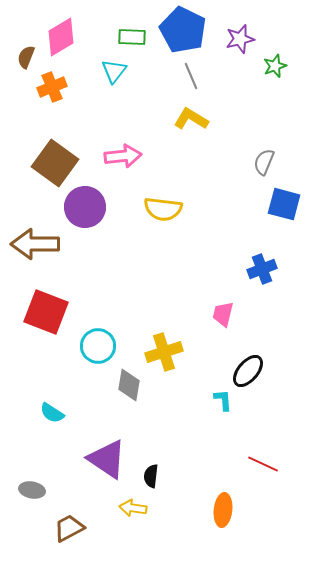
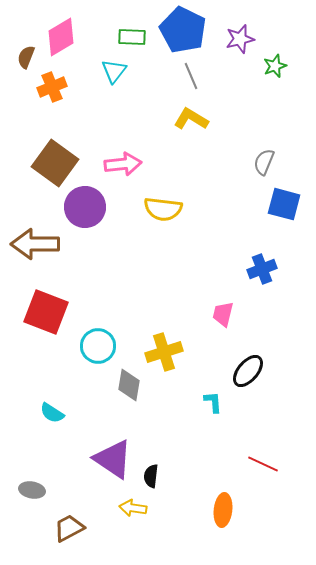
pink arrow: moved 8 px down
cyan L-shape: moved 10 px left, 2 px down
purple triangle: moved 6 px right
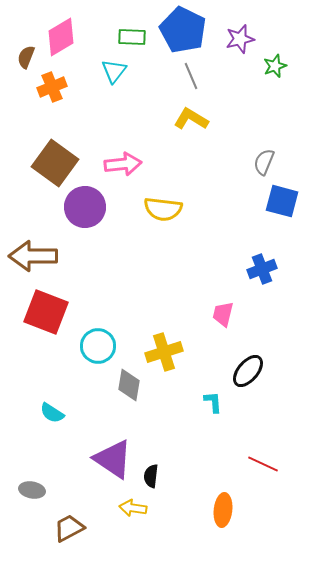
blue square: moved 2 px left, 3 px up
brown arrow: moved 2 px left, 12 px down
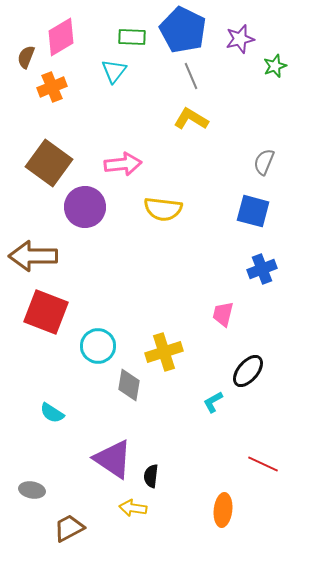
brown square: moved 6 px left
blue square: moved 29 px left, 10 px down
cyan L-shape: rotated 115 degrees counterclockwise
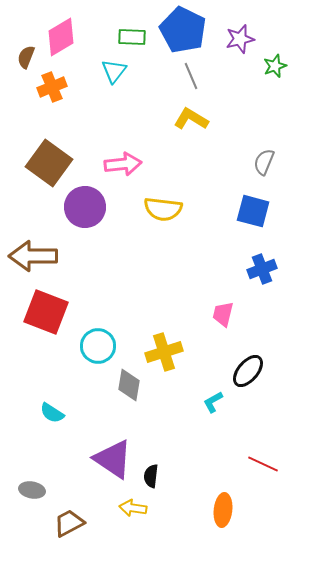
brown trapezoid: moved 5 px up
